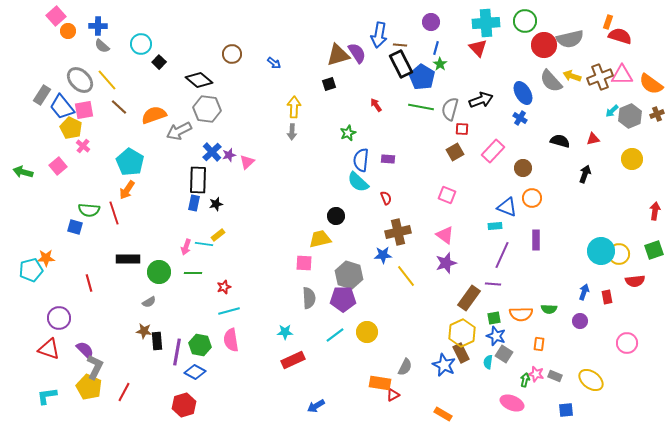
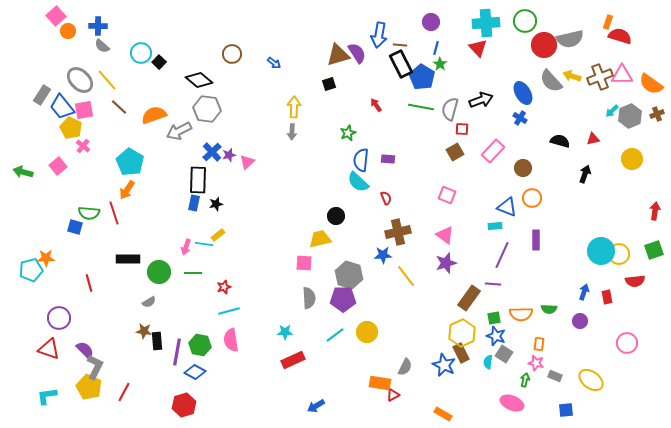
cyan circle at (141, 44): moved 9 px down
green semicircle at (89, 210): moved 3 px down
pink star at (536, 374): moved 11 px up
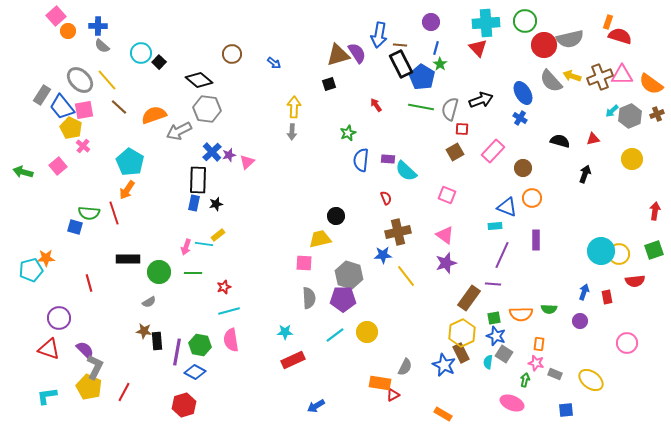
cyan semicircle at (358, 182): moved 48 px right, 11 px up
gray rectangle at (555, 376): moved 2 px up
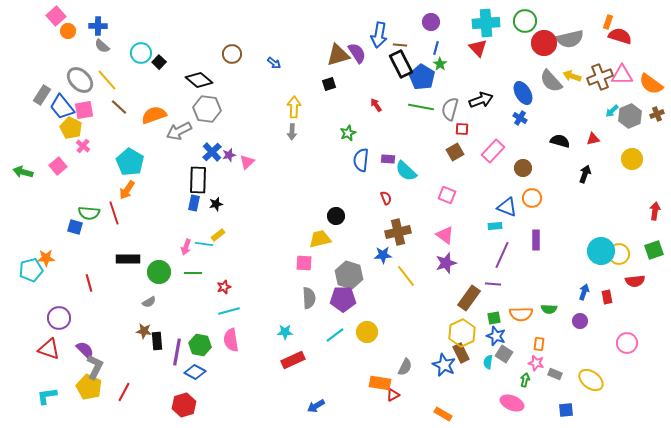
red circle at (544, 45): moved 2 px up
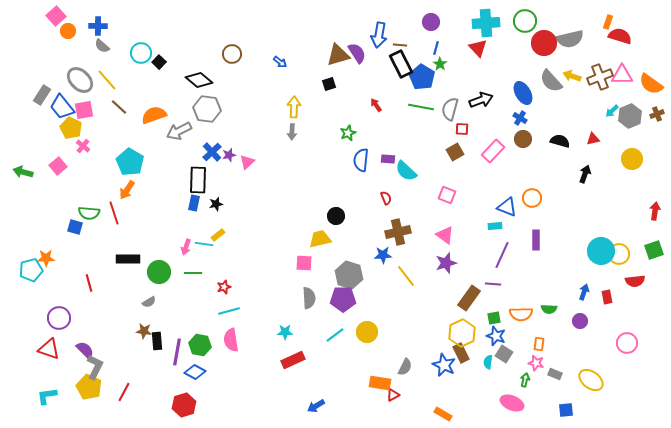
blue arrow at (274, 63): moved 6 px right, 1 px up
brown circle at (523, 168): moved 29 px up
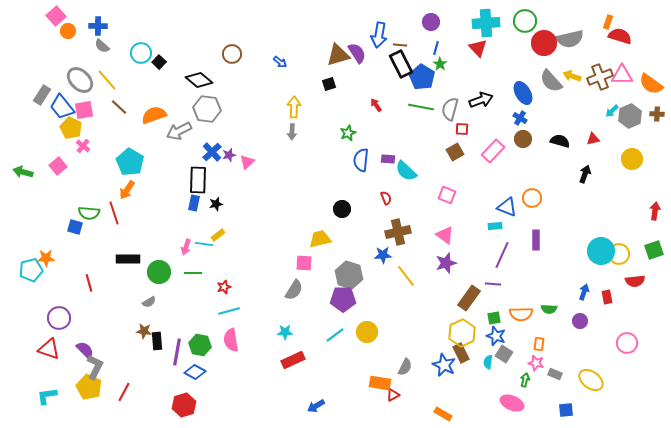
brown cross at (657, 114): rotated 24 degrees clockwise
black circle at (336, 216): moved 6 px right, 7 px up
gray semicircle at (309, 298): moved 15 px left, 8 px up; rotated 35 degrees clockwise
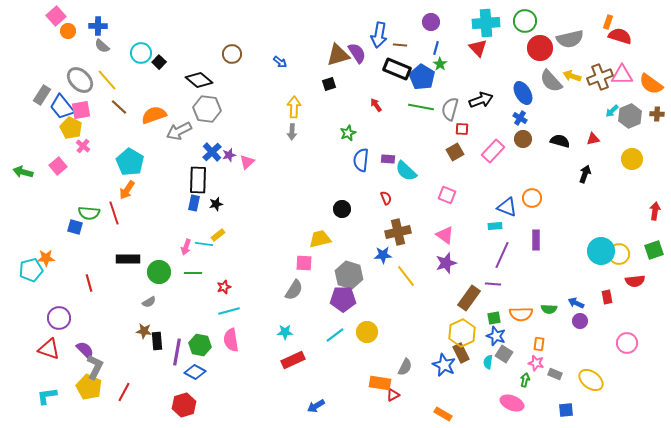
red circle at (544, 43): moved 4 px left, 5 px down
black rectangle at (401, 64): moved 4 px left, 5 px down; rotated 40 degrees counterclockwise
pink square at (84, 110): moved 3 px left
blue arrow at (584, 292): moved 8 px left, 11 px down; rotated 84 degrees counterclockwise
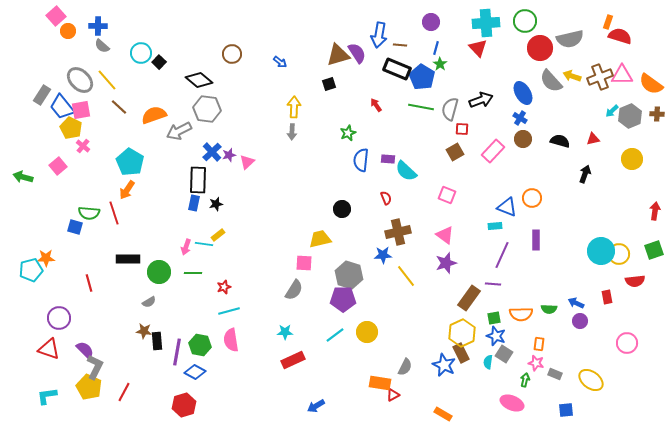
green arrow at (23, 172): moved 5 px down
